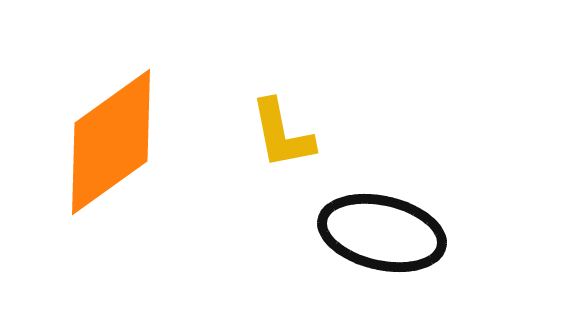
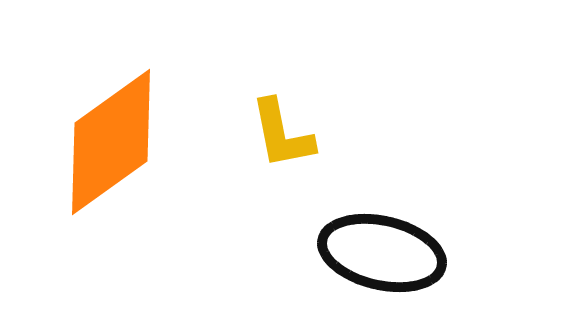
black ellipse: moved 20 px down
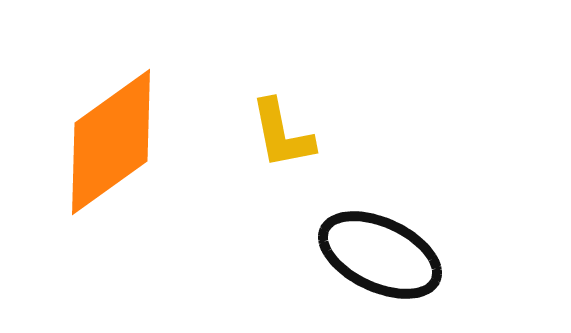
black ellipse: moved 2 px left, 2 px down; rotated 12 degrees clockwise
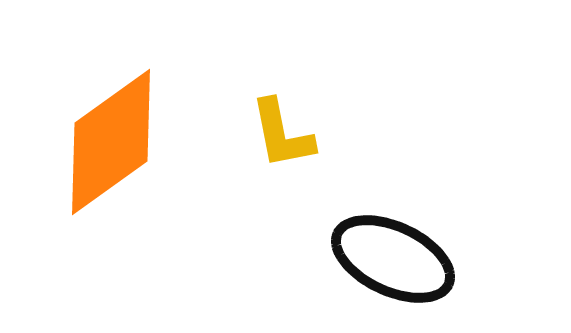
black ellipse: moved 13 px right, 4 px down
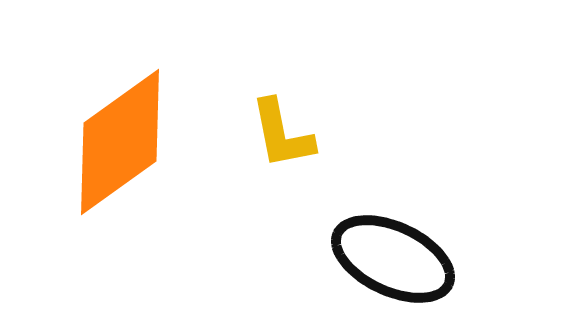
orange diamond: moved 9 px right
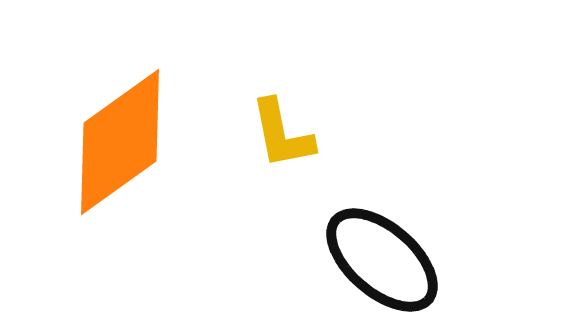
black ellipse: moved 11 px left, 1 px down; rotated 16 degrees clockwise
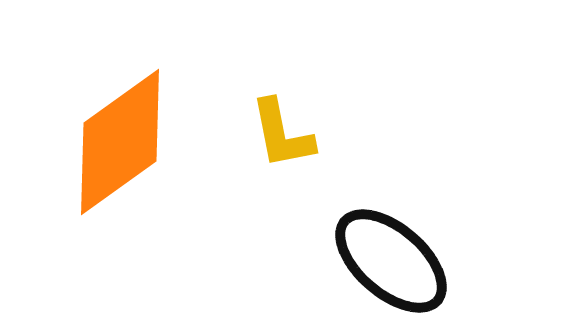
black ellipse: moved 9 px right, 1 px down
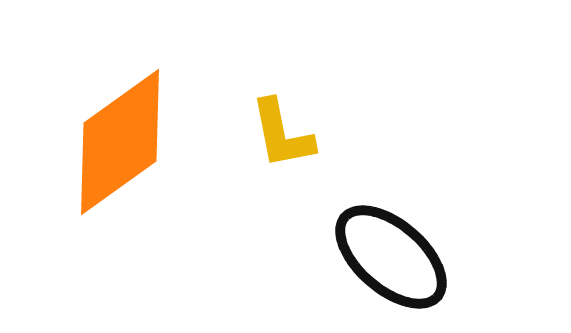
black ellipse: moved 4 px up
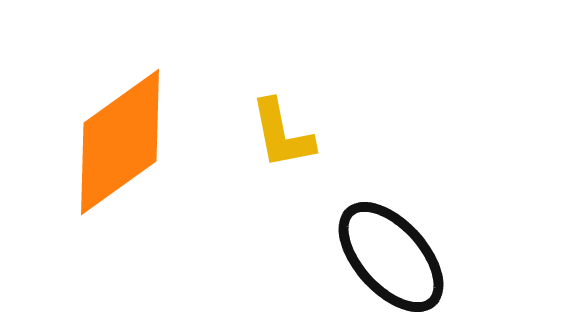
black ellipse: rotated 7 degrees clockwise
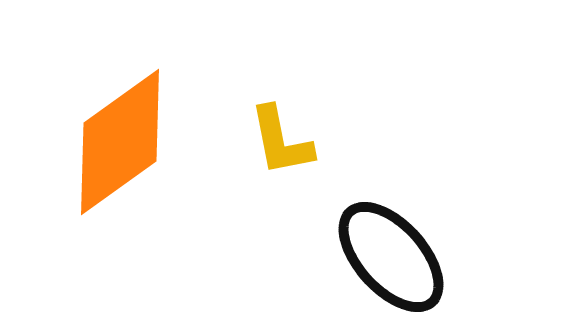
yellow L-shape: moved 1 px left, 7 px down
